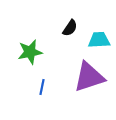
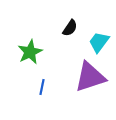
cyan trapezoid: moved 2 px down; rotated 50 degrees counterclockwise
green star: rotated 15 degrees counterclockwise
purple triangle: moved 1 px right
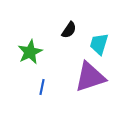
black semicircle: moved 1 px left, 2 px down
cyan trapezoid: moved 2 px down; rotated 20 degrees counterclockwise
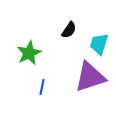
green star: moved 1 px left, 1 px down
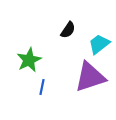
black semicircle: moved 1 px left
cyan trapezoid: rotated 35 degrees clockwise
green star: moved 7 px down
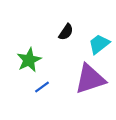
black semicircle: moved 2 px left, 2 px down
purple triangle: moved 2 px down
blue line: rotated 42 degrees clockwise
